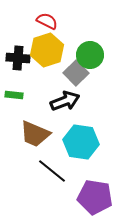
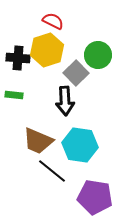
red semicircle: moved 6 px right
green circle: moved 8 px right
black arrow: rotated 108 degrees clockwise
brown trapezoid: moved 3 px right, 7 px down
cyan hexagon: moved 1 px left, 3 px down
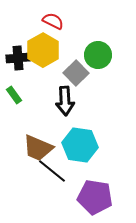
yellow hexagon: moved 4 px left; rotated 12 degrees counterclockwise
black cross: rotated 10 degrees counterclockwise
green rectangle: rotated 48 degrees clockwise
brown trapezoid: moved 7 px down
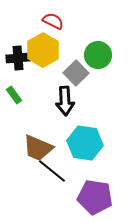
cyan hexagon: moved 5 px right, 2 px up
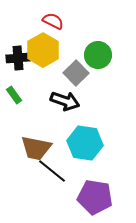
black arrow: rotated 68 degrees counterclockwise
brown trapezoid: moved 2 px left; rotated 12 degrees counterclockwise
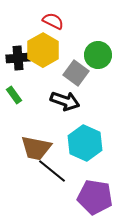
gray square: rotated 10 degrees counterclockwise
cyan hexagon: rotated 16 degrees clockwise
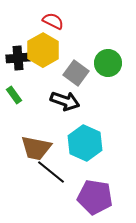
green circle: moved 10 px right, 8 px down
black line: moved 1 px left, 1 px down
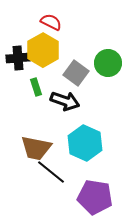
red semicircle: moved 2 px left, 1 px down
green rectangle: moved 22 px right, 8 px up; rotated 18 degrees clockwise
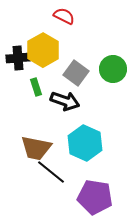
red semicircle: moved 13 px right, 6 px up
green circle: moved 5 px right, 6 px down
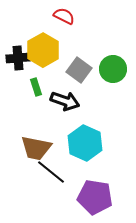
gray square: moved 3 px right, 3 px up
